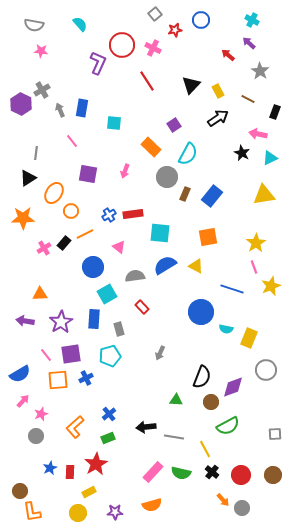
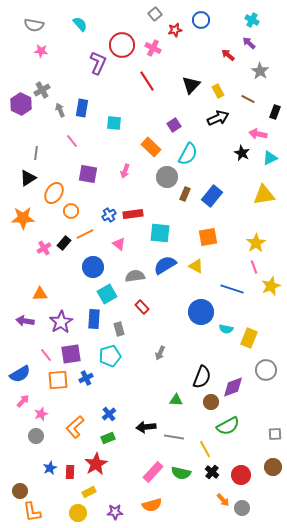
black arrow at (218, 118): rotated 10 degrees clockwise
pink triangle at (119, 247): moved 3 px up
brown circle at (273, 475): moved 8 px up
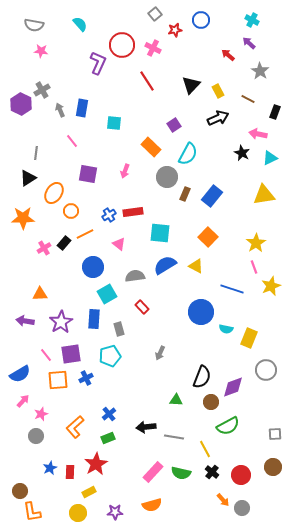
red rectangle at (133, 214): moved 2 px up
orange square at (208, 237): rotated 36 degrees counterclockwise
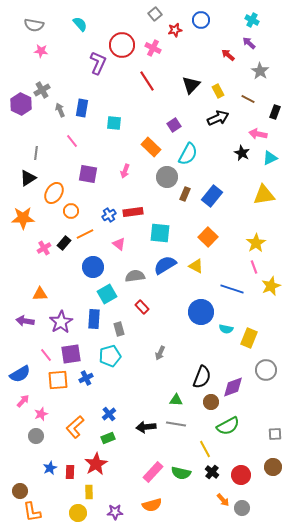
gray line at (174, 437): moved 2 px right, 13 px up
yellow rectangle at (89, 492): rotated 64 degrees counterclockwise
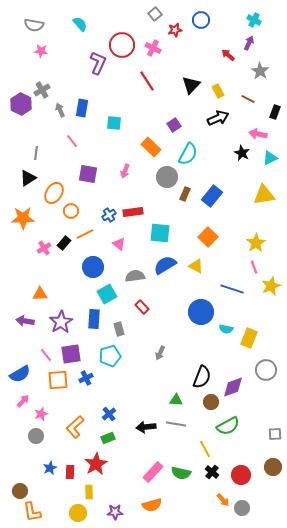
cyan cross at (252, 20): moved 2 px right
purple arrow at (249, 43): rotated 72 degrees clockwise
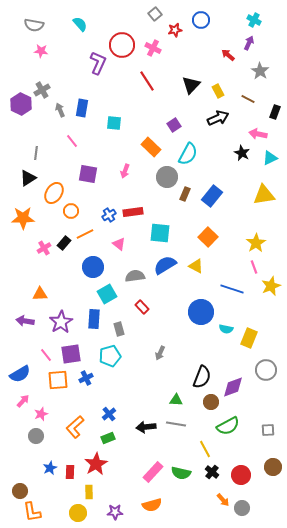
gray square at (275, 434): moved 7 px left, 4 px up
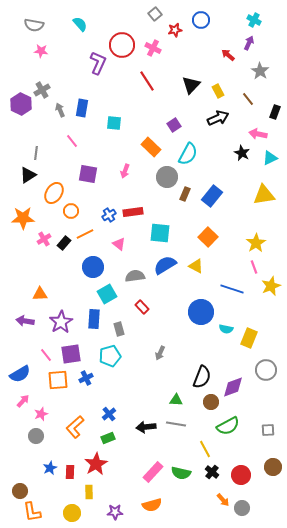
brown line at (248, 99): rotated 24 degrees clockwise
black triangle at (28, 178): moved 3 px up
pink cross at (44, 248): moved 9 px up
yellow circle at (78, 513): moved 6 px left
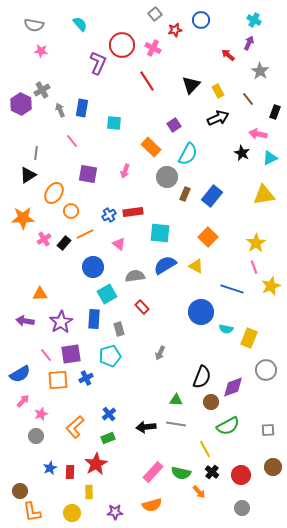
orange arrow at (223, 500): moved 24 px left, 8 px up
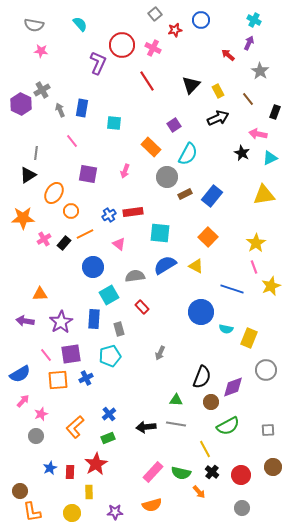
brown rectangle at (185, 194): rotated 40 degrees clockwise
cyan square at (107, 294): moved 2 px right, 1 px down
